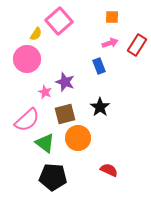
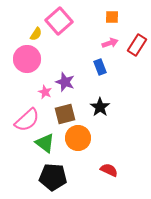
blue rectangle: moved 1 px right, 1 px down
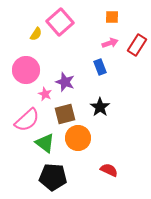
pink square: moved 1 px right, 1 px down
pink circle: moved 1 px left, 11 px down
pink star: moved 2 px down
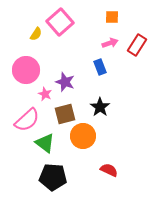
orange circle: moved 5 px right, 2 px up
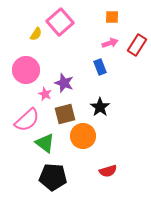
purple star: moved 1 px left, 1 px down
red semicircle: moved 1 px left, 1 px down; rotated 138 degrees clockwise
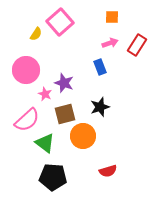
black star: rotated 18 degrees clockwise
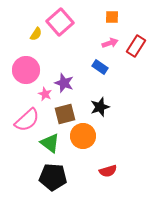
red rectangle: moved 1 px left, 1 px down
blue rectangle: rotated 35 degrees counterclockwise
green triangle: moved 5 px right
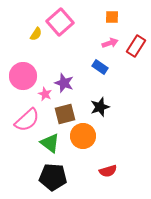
pink circle: moved 3 px left, 6 px down
